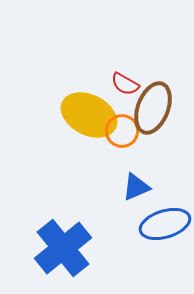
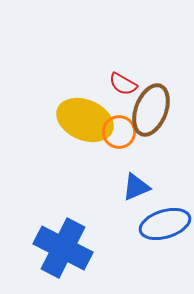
red semicircle: moved 2 px left
brown ellipse: moved 2 px left, 2 px down
yellow ellipse: moved 4 px left, 5 px down; rotated 4 degrees counterclockwise
orange circle: moved 3 px left, 1 px down
blue cross: rotated 24 degrees counterclockwise
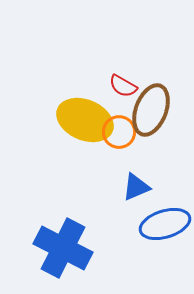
red semicircle: moved 2 px down
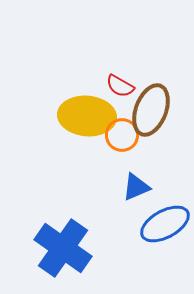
red semicircle: moved 3 px left
yellow ellipse: moved 2 px right, 4 px up; rotated 18 degrees counterclockwise
orange circle: moved 3 px right, 3 px down
blue ellipse: rotated 12 degrees counterclockwise
blue cross: rotated 8 degrees clockwise
